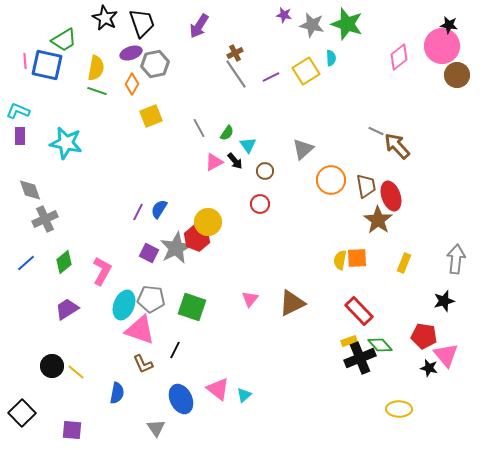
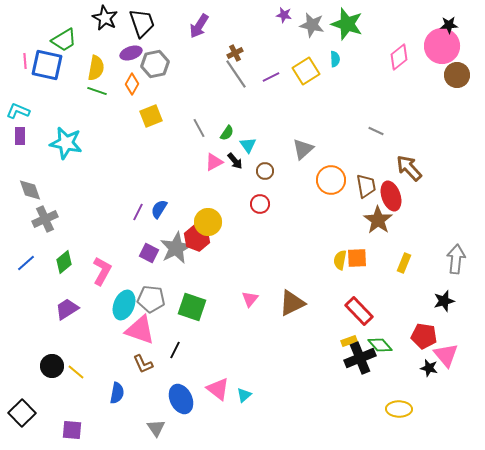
black star at (449, 25): rotated 12 degrees counterclockwise
cyan semicircle at (331, 58): moved 4 px right, 1 px down
brown arrow at (397, 146): moved 12 px right, 22 px down
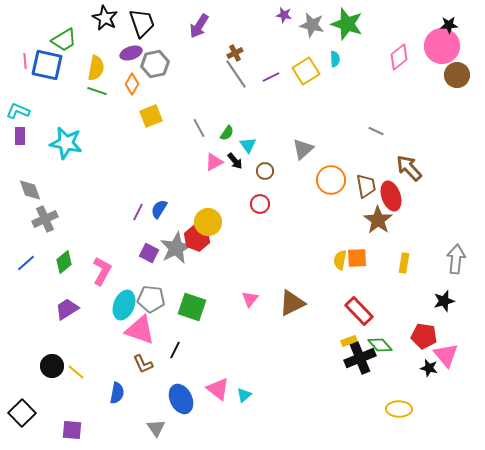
yellow rectangle at (404, 263): rotated 12 degrees counterclockwise
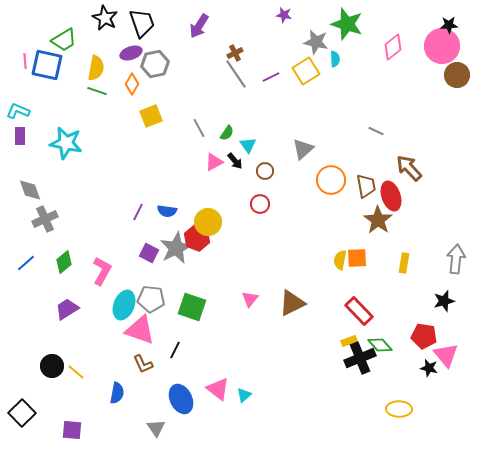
gray star at (312, 25): moved 4 px right, 17 px down
pink diamond at (399, 57): moved 6 px left, 10 px up
blue semicircle at (159, 209): moved 8 px right, 2 px down; rotated 114 degrees counterclockwise
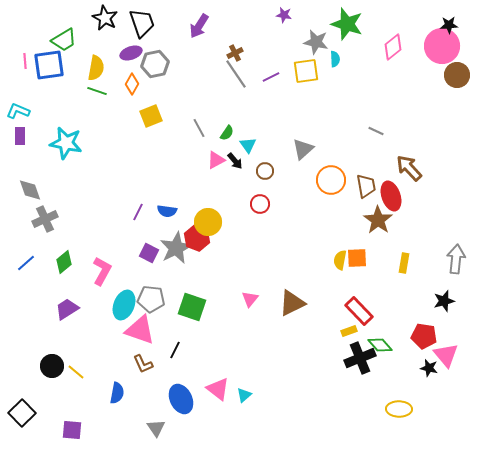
blue square at (47, 65): moved 2 px right; rotated 20 degrees counterclockwise
yellow square at (306, 71): rotated 24 degrees clockwise
pink triangle at (214, 162): moved 2 px right, 2 px up
yellow rectangle at (349, 341): moved 10 px up
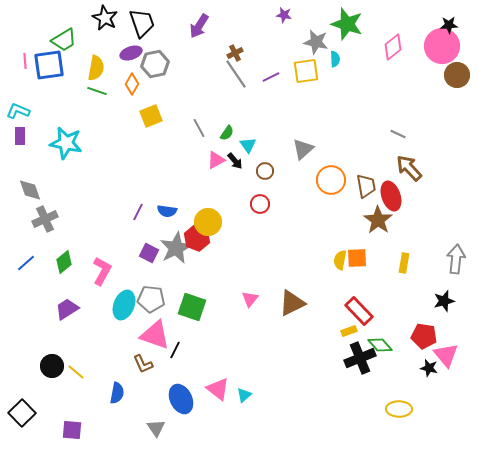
gray line at (376, 131): moved 22 px right, 3 px down
pink triangle at (140, 330): moved 15 px right, 5 px down
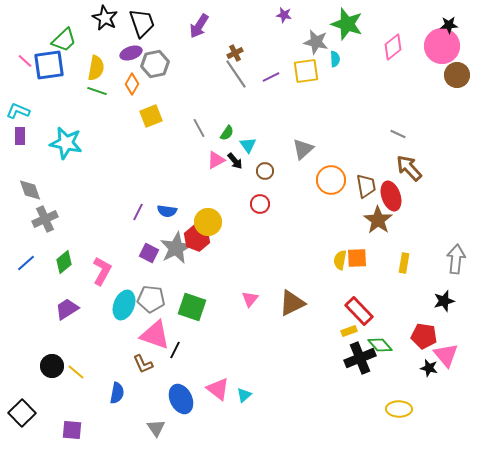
green trapezoid at (64, 40): rotated 12 degrees counterclockwise
pink line at (25, 61): rotated 42 degrees counterclockwise
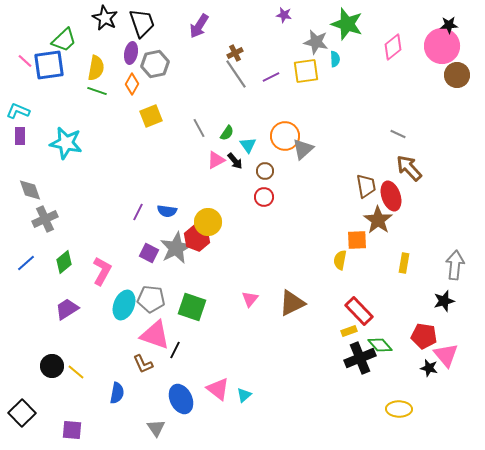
purple ellipse at (131, 53): rotated 60 degrees counterclockwise
orange circle at (331, 180): moved 46 px left, 44 px up
red circle at (260, 204): moved 4 px right, 7 px up
orange square at (357, 258): moved 18 px up
gray arrow at (456, 259): moved 1 px left, 6 px down
